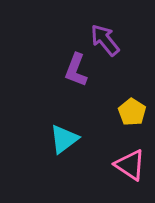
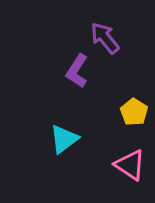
purple arrow: moved 2 px up
purple L-shape: moved 1 px right, 1 px down; rotated 12 degrees clockwise
yellow pentagon: moved 2 px right
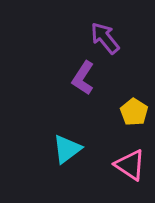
purple L-shape: moved 6 px right, 7 px down
cyan triangle: moved 3 px right, 10 px down
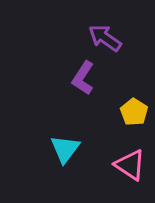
purple arrow: rotated 16 degrees counterclockwise
cyan triangle: moved 2 px left; rotated 16 degrees counterclockwise
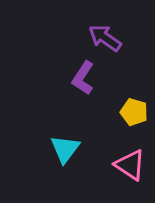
yellow pentagon: rotated 16 degrees counterclockwise
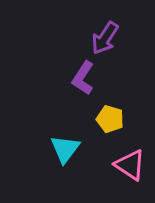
purple arrow: rotated 92 degrees counterclockwise
yellow pentagon: moved 24 px left, 7 px down
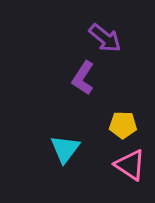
purple arrow: rotated 84 degrees counterclockwise
yellow pentagon: moved 13 px right, 6 px down; rotated 16 degrees counterclockwise
